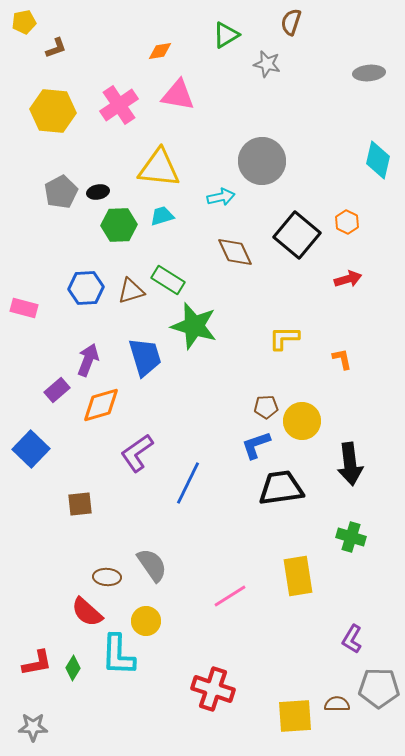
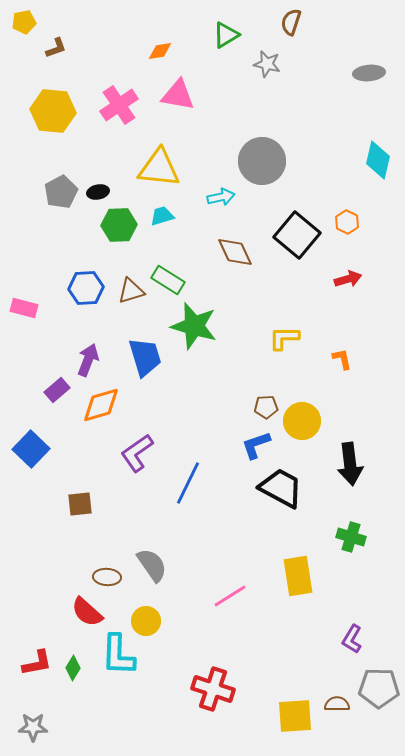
black trapezoid at (281, 488): rotated 36 degrees clockwise
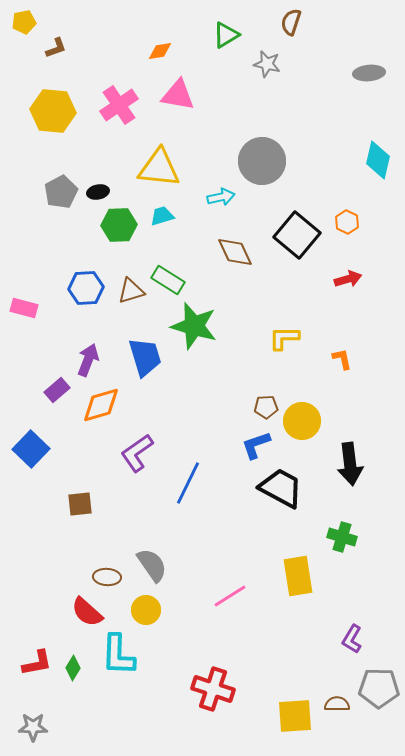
green cross at (351, 537): moved 9 px left
yellow circle at (146, 621): moved 11 px up
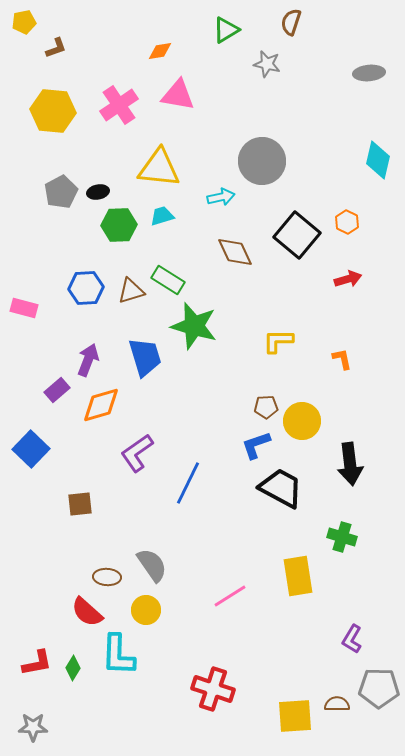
green triangle at (226, 35): moved 5 px up
yellow L-shape at (284, 338): moved 6 px left, 3 px down
